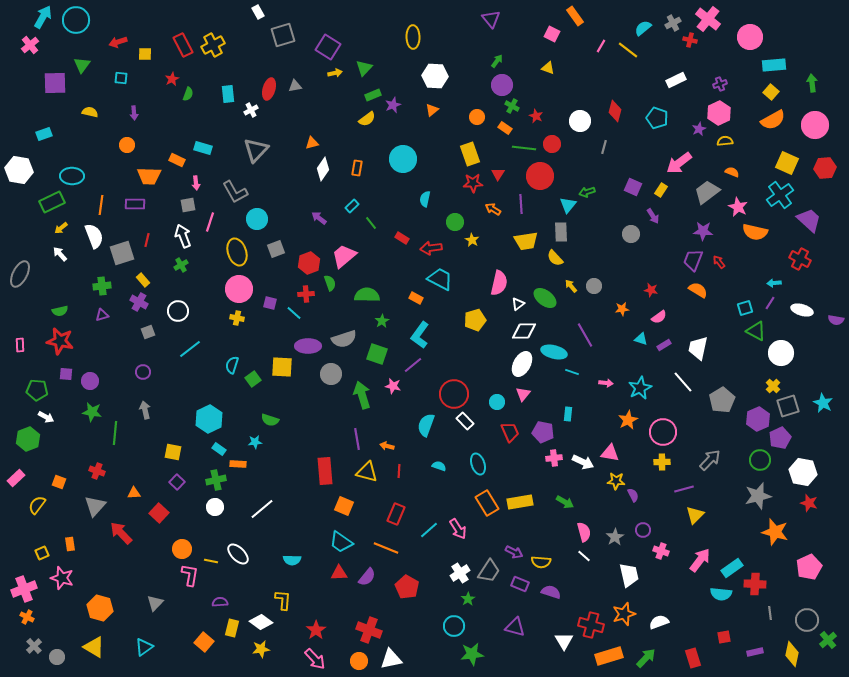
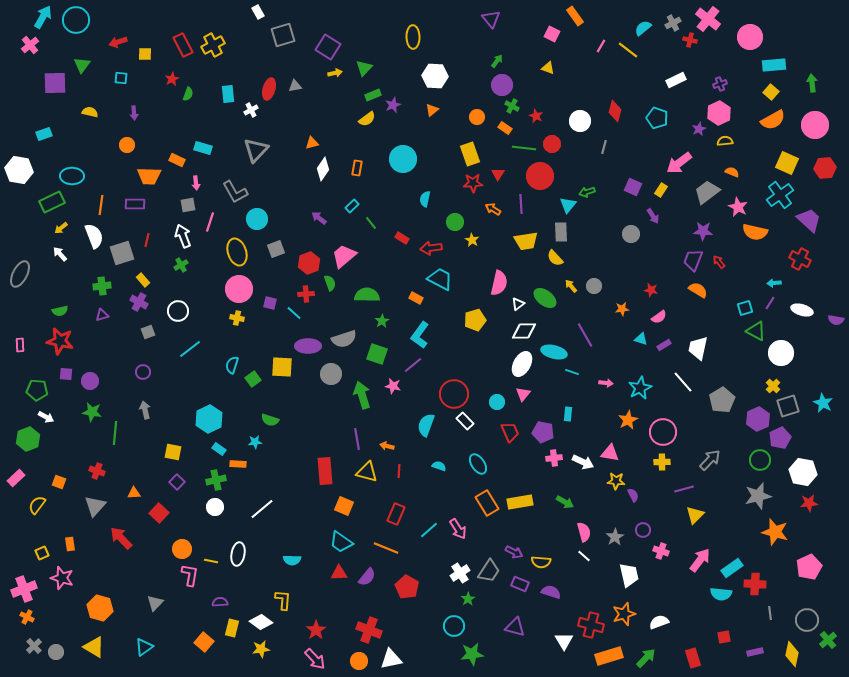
cyan ellipse at (478, 464): rotated 15 degrees counterclockwise
red star at (809, 503): rotated 24 degrees counterclockwise
red arrow at (121, 533): moved 5 px down
white ellipse at (238, 554): rotated 55 degrees clockwise
gray circle at (57, 657): moved 1 px left, 5 px up
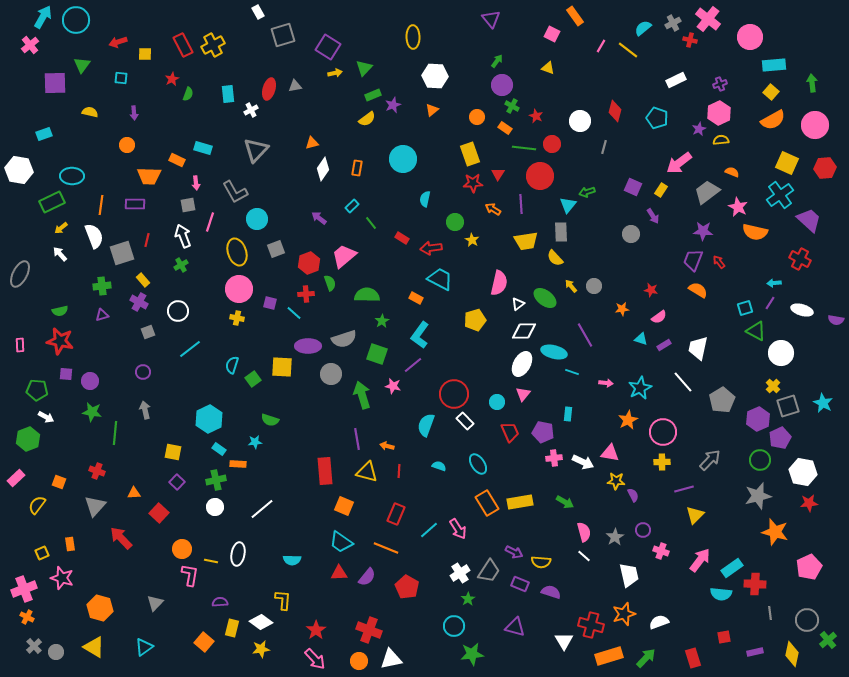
yellow semicircle at (725, 141): moved 4 px left, 1 px up
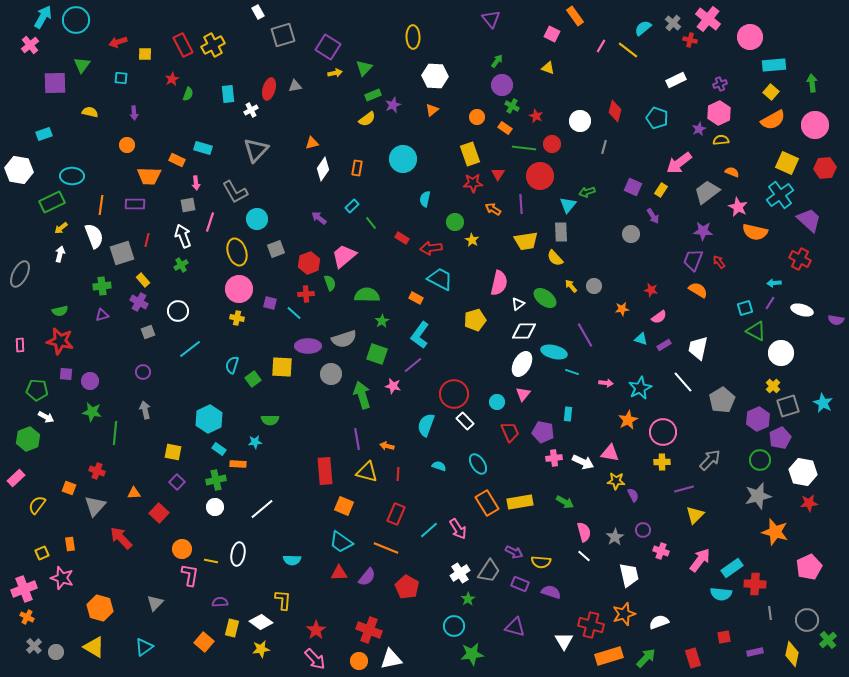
gray cross at (673, 23): rotated 21 degrees counterclockwise
white arrow at (60, 254): rotated 56 degrees clockwise
green semicircle at (270, 420): rotated 18 degrees counterclockwise
red line at (399, 471): moved 1 px left, 3 px down
orange square at (59, 482): moved 10 px right, 6 px down
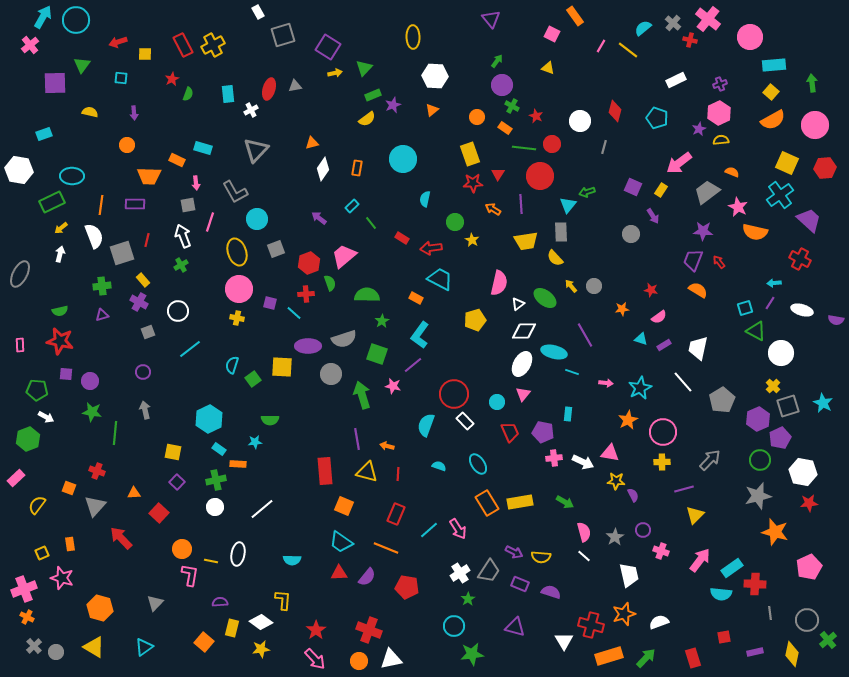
yellow semicircle at (541, 562): moved 5 px up
red pentagon at (407, 587): rotated 20 degrees counterclockwise
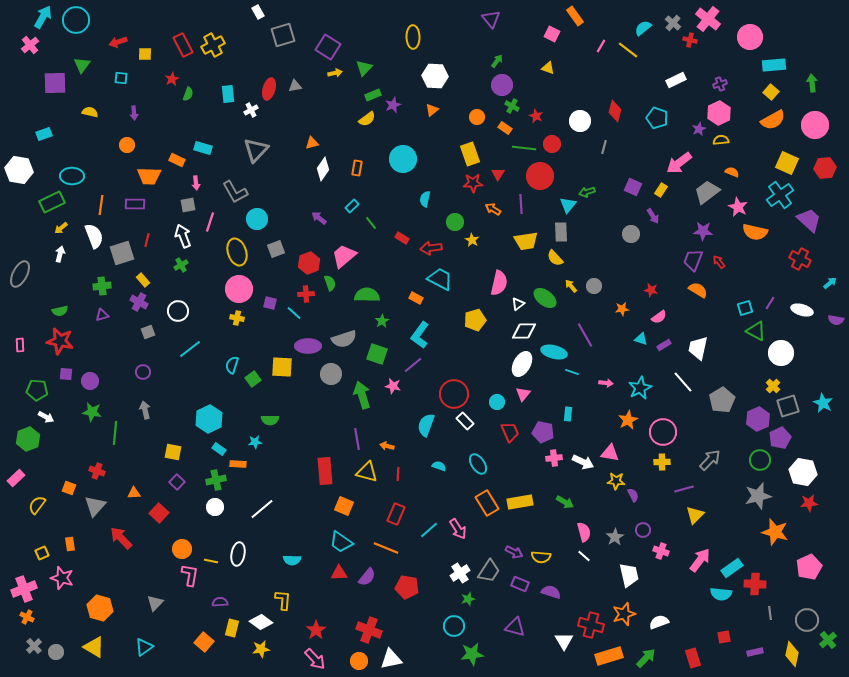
cyan arrow at (774, 283): moved 56 px right; rotated 144 degrees clockwise
green star at (468, 599): rotated 16 degrees clockwise
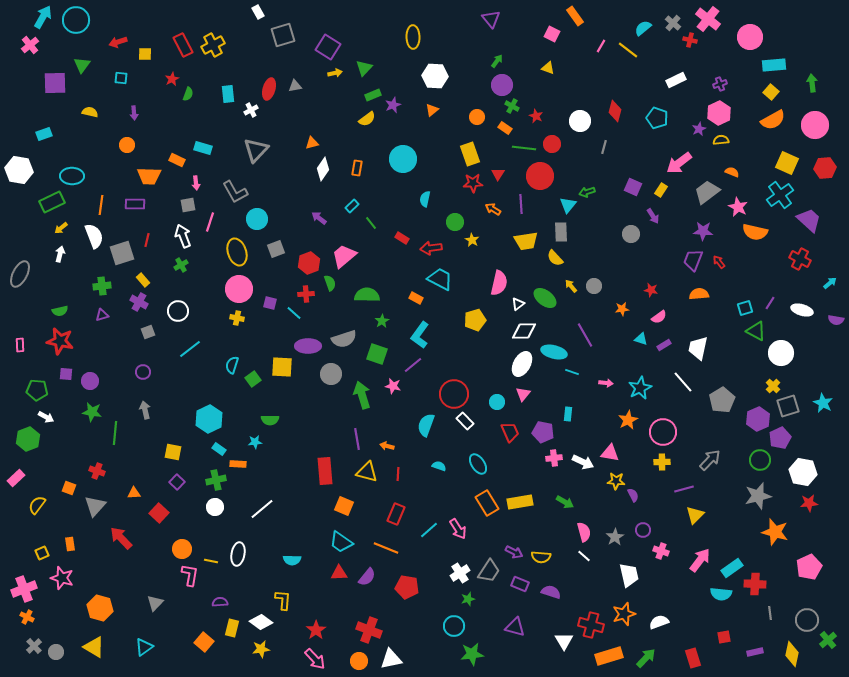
orange semicircle at (698, 290): moved 1 px right, 4 px down; rotated 36 degrees counterclockwise
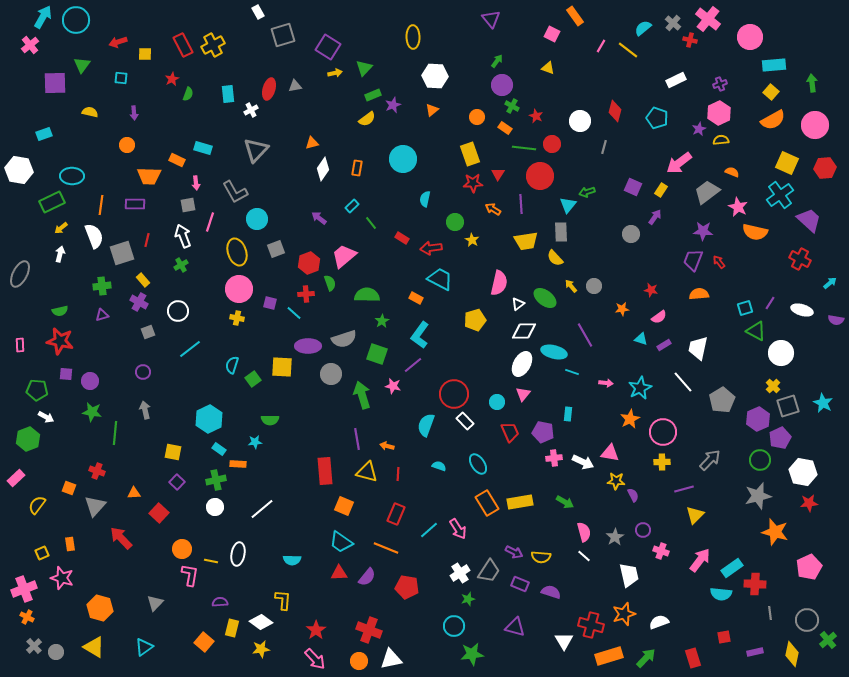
purple arrow at (653, 216): moved 2 px right, 1 px down; rotated 112 degrees counterclockwise
orange star at (628, 420): moved 2 px right, 1 px up
